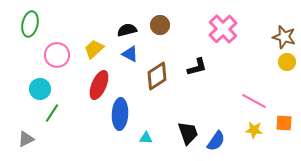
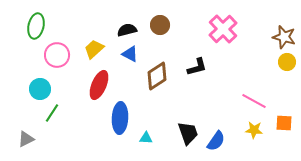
green ellipse: moved 6 px right, 2 px down
blue ellipse: moved 4 px down
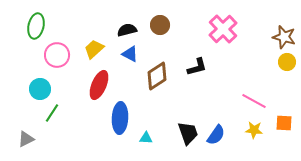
blue semicircle: moved 6 px up
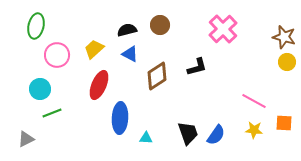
green line: rotated 36 degrees clockwise
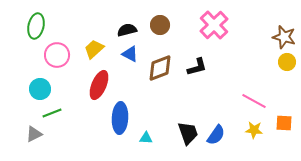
pink cross: moved 9 px left, 4 px up
brown diamond: moved 3 px right, 8 px up; rotated 12 degrees clockwise
gray triangle: moved 8 px right, 5 px up
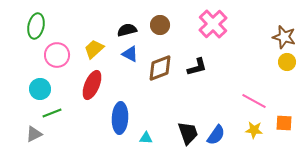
pink cross: moved 1 px left, 1 px up
red ellipse: moved 7 px left
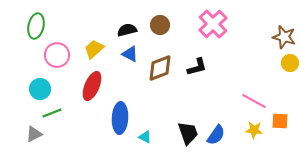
yellow circle: moved 3 px right, 1 px down
red ellipse: moved 1 px down
orange square: moved 4 px left, 2 px up
cyan triangle: moved 1 px left, 1 px up; rotated 24 degrees clockwise
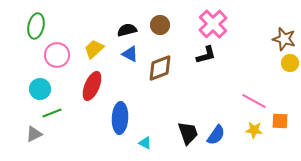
brown star: moved 2 px down
black L-shape: moved 9 px right, 12 px up
cyan triangle: moved 6 px down
